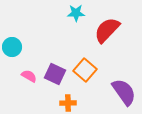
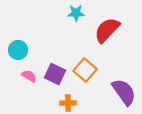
cyan circle: moved 6 px right, 3 px down
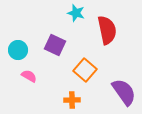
cyan star: rotated 18 degrees clockwise
red semicircle: rotated 124 degrees clockwise
purple square: moved 29 px up
orange cross: moved 4 px right, 3 px up
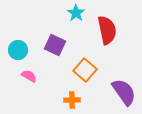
cyan star: rotated 18 degrees clockwise
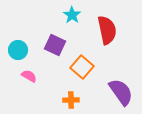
cyan star: moved 4 px left, 2 px down
orange square: moved 3 px left, 3 px up
purple semicircle: moved 3 px left
orange cross: moved 1 px left
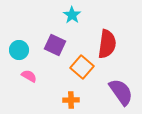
red semicircle: moved 14 px down; rotated 20 degrees clockwise
cyan circle: moved 1 px right
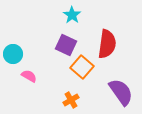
purple square: moved 11 px right
cyan circle: moved 6 px left, 4 px down
orange cross: rotated 28 degrees counterclockwise
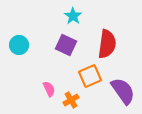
cyan star: moved 1 px right, 1 px down
cyan circle: moved 6 px right, 9 px up
orange square: moved 8 px right, 9 px down; rotated 25 degrees clockwise
pink semicircle: moved 20 px right, 13 px down; rotated 35 degrees clockwise
purple semicircle: moved 2 px right, 1 px up
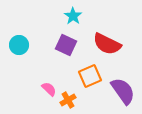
red semicircle: rotated 108 degrees clockwise
pink semicircle: rotated 21 degrees counterclockwise
orange cross: moved 3 px left
